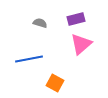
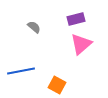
gray semicircle: moved 6 px left, 4 px down; rotated 24 degrees clockwise
blue line: moved 8 px left, 12 px down
orange square: moved 2 px right, 2 px down
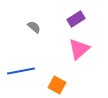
purple rectangle: rotated 18 degrees counterclockwise
pink triangle: moved 2 px left, 5 px down
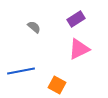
pink triangle: rotated 15 degrees clockwise
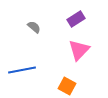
pink triangle: moved 1 px down; rotated 20 degrees counterclockwise
blue line: moved 1 px right, 1 px up
orange square: moved 10 px right, 1 px down
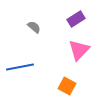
blue line: moved 2 px left, 3 px up
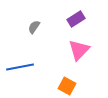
gray semicircle: rotated 96 degrees counterclockwise
